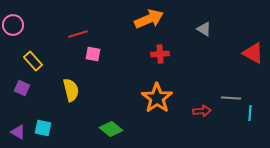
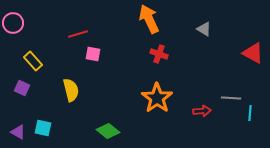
orange arrow: rotated 92 degrees counterclockwise
pink circle: moved 2 px up
red cross: moved 1 px left; rotated 24 degrees clockwise
green diamond: moved 3 px left, 2 px down
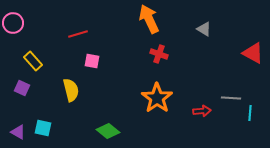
pink square: moved 1 px left, 7 px down
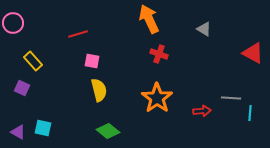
yellow semicircle: moved 28 px right
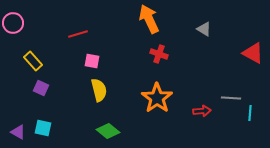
purple square: moved 19 px right
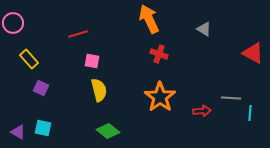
yellow rectangle: moved 4 px left, 2 px up
orange star: moved 3 px right, 1 px up
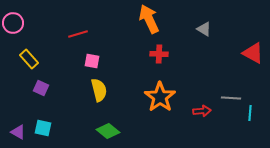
red cross: rotated 18 degrees counterclockwise
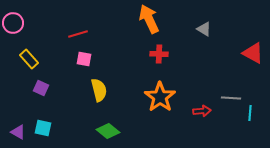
pink square: moved 8 px left, 2 px up
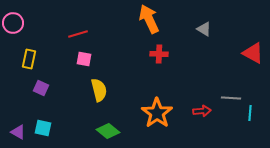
yellow rectangle: rotated 54 degrees clockwise
orange star: moved 3 px left, 16 px down
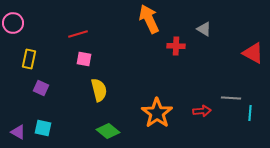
red cross: moved 17 px right, 8 px up
